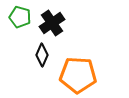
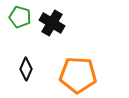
black cross: rotated 25 degrees counterclockwise
black diamond: moved 16 px left, 14 px down
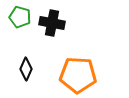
black cross: rotated 20 degrees counterclockwise
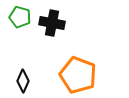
black diamond: moved 3 px left, 12 px down
orange pentagon: rotated 18 degrees clockwise
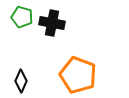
green pentagon: moved 2 px right
black diamond: moved 2 px left
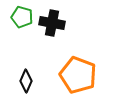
black diamond: moved 5 px right
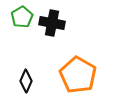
green pentagon: rotated 25 degrees clockwise
orange pentagon: rotated 9 degrees clockwise
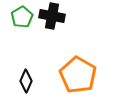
black cross: moved 7 px up
